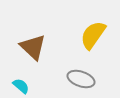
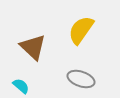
yellow semicircle: moved 12 px left, 5 px up
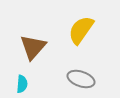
brown triangle: rotated 28 degrees clockwise
cyan semicircle: moved 1 px right, 2 px up; rotated 54 degrees clockwise
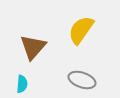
gray ellipse: moved 1 px right, 1 px down
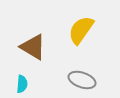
brown triangle: rotated 40 degrees counterclockwise
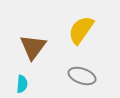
brown triangle: rotated 36 degrees clockwise
gray ellipse: moved 4 px up
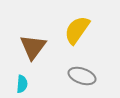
yellow semicircle: moved 4 px left
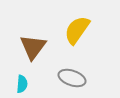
gray ellipse: moved 10 px left, 2 px down
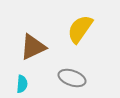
yellow semicircle: moved 3 px right, 1 px up
brown triangle: rotated 28 degrees clockwise
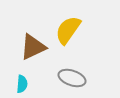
yellow semicircle: moved 12 px left, 1 px down
